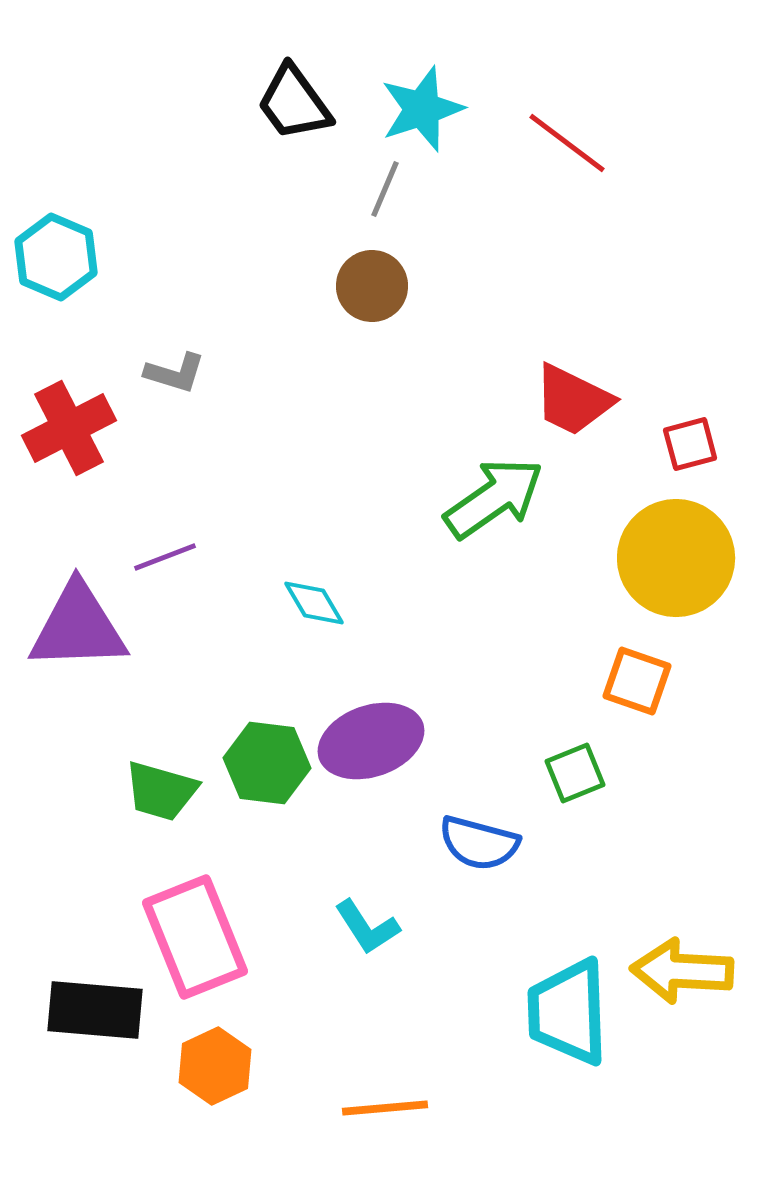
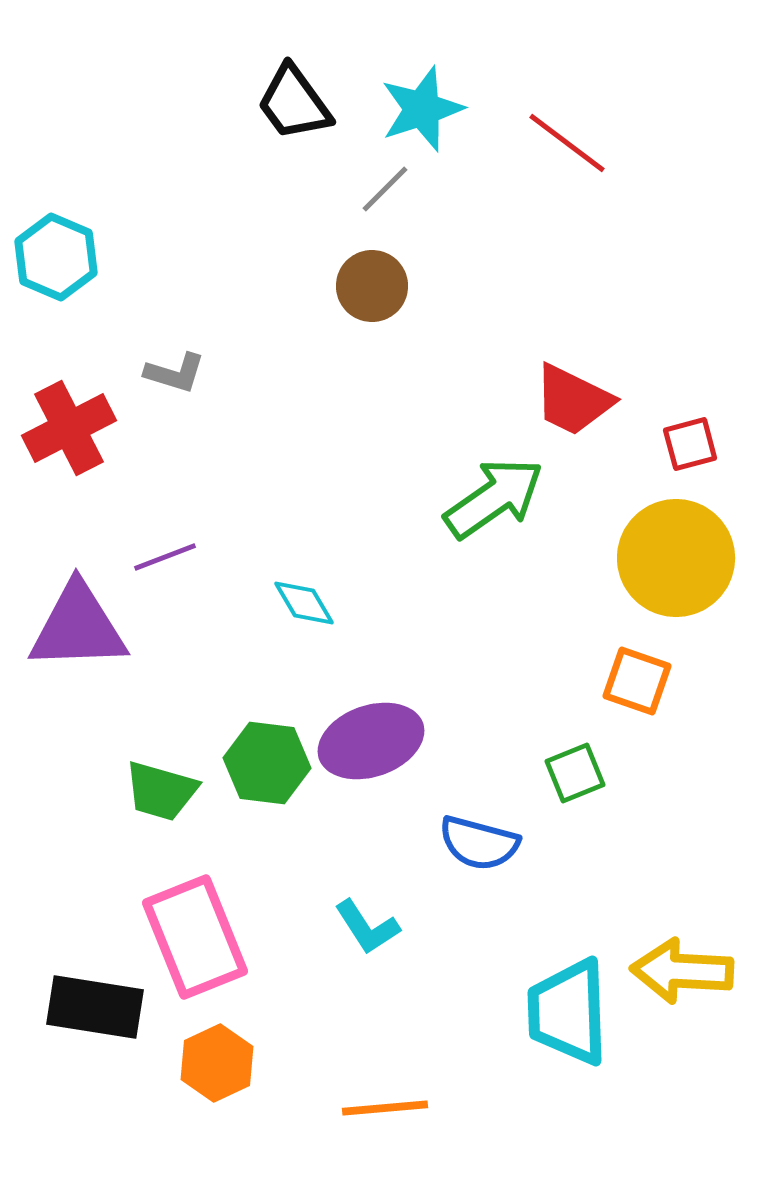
gray line: rotated 22 degrees clockwise
cyan diamond: moved 10 px left
black rectangle: moved 3 px up; rotated 4 degrees clockwise
orange hexagon: moved 2 px right, 3 px up
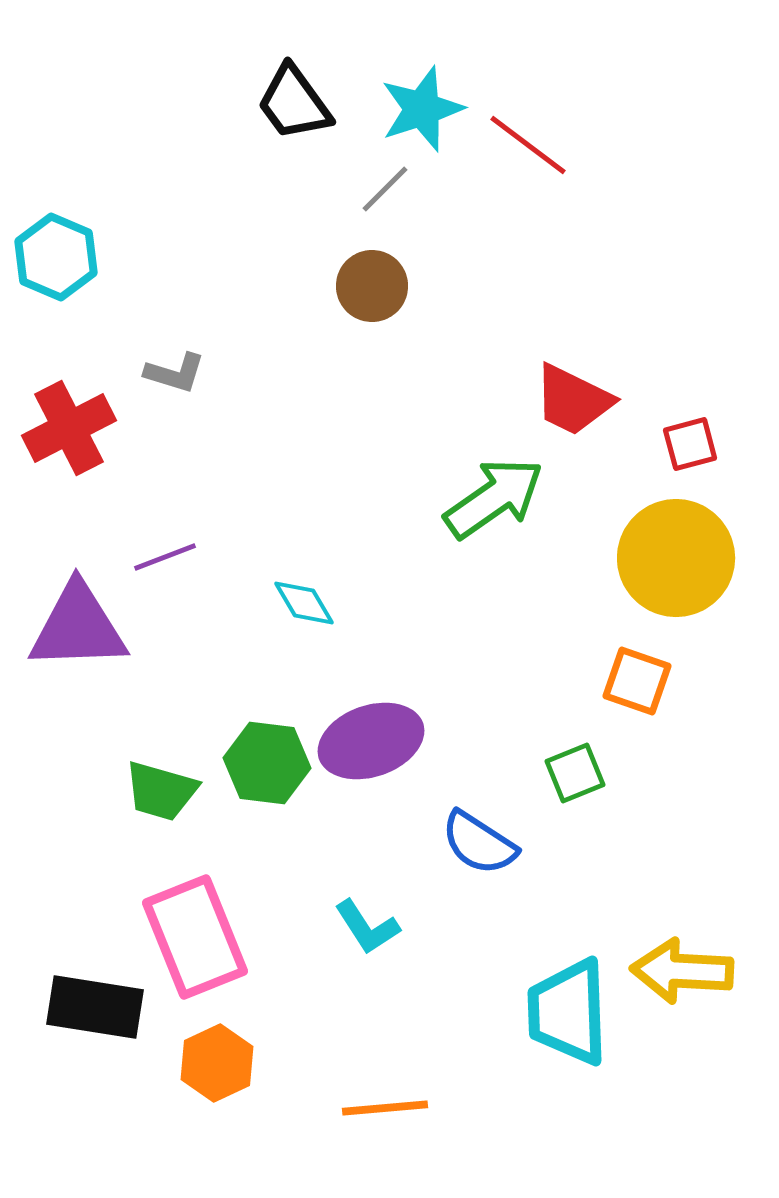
red line: moved 39 px left, 2 px down
blue semicircle: rotated 18 degrees clockwise
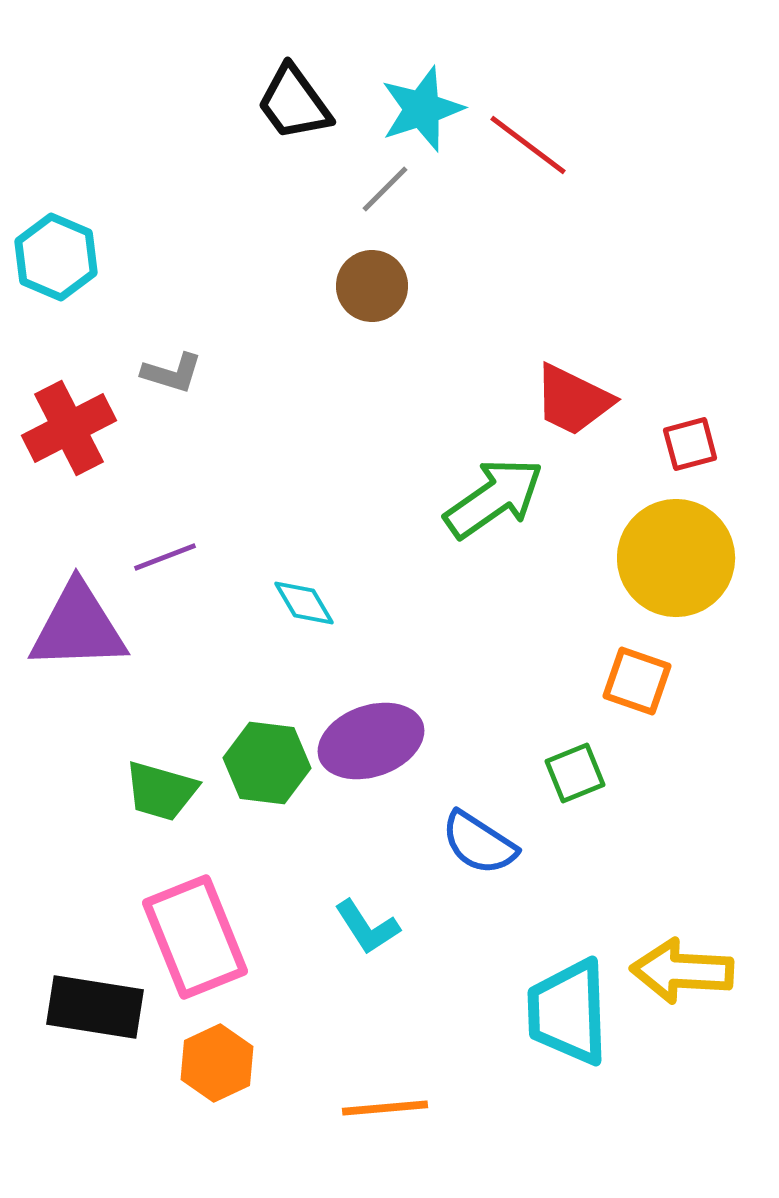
gray L-shape: moved 3 px left
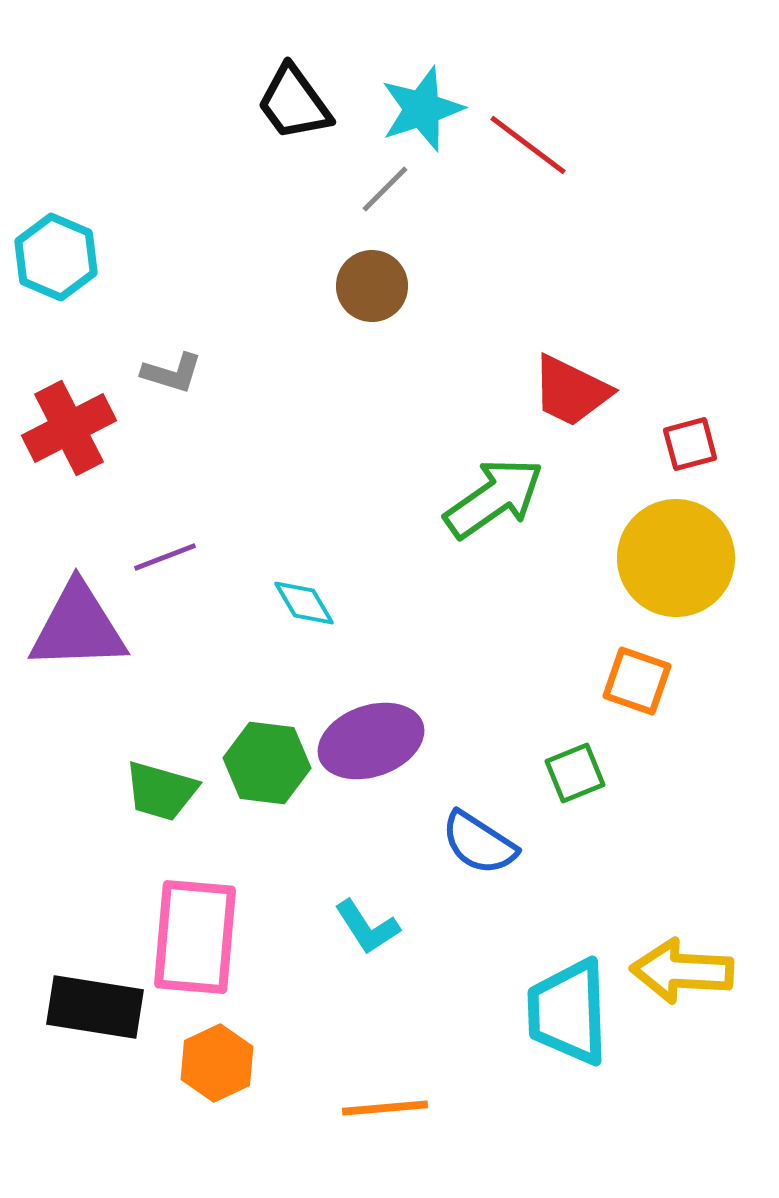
red trapezoid: moved 2 px left, 9 px up
pink rectangle: rotated 27 degrees clockwise
